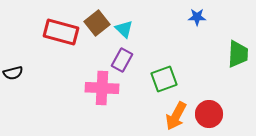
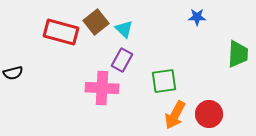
brown square: moved 1 px left, 1 px up
green square: moved 2 px down; rotated 12 degrees clockwise
orange arrow: moved 1 px left, 1 px up
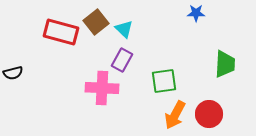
blue star: moved 1 px left, 4 px up
green trapezoid: moved 13 px left, 10 px down
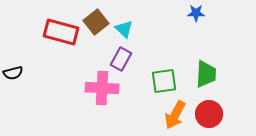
purple rectangle: moved 1 px left, 1 px up
green trapezoid: moved 19 px left, 10 px down
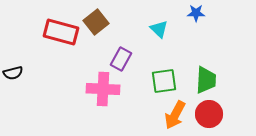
cyan triangle: moved 35 px right
green trapezoid: moved 6 px down
pink cross: moved 1 px right, 1 px down
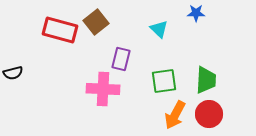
red rectangle: moved 1 px left, 2 px up
purple rectangle: rotated 15 degrees counterclockwise
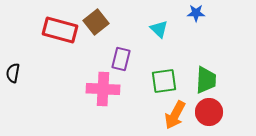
black semicircle: rotated 114 degrees clockwise
red circle: moved 2 px up
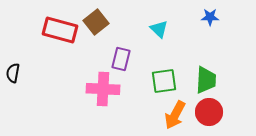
blue star: moved 14 px right, 4 px down
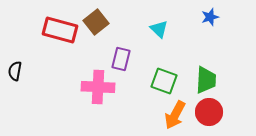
blue star: rotated 18 degrees counterclockwise
black semicircle: moved 2 px right, 2 px up
green square: rotated 28 degrees clockwise
pink cross: moved 5 px left, 2 px up
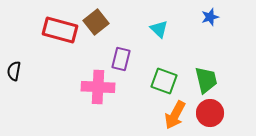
black semicircle: moved 1 px left
green trapezoid: rotated 16 degrees counterclockwise
red circle: moved 1 px right, 1 px down
